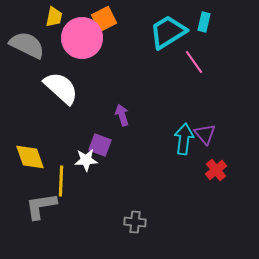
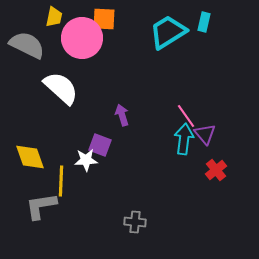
orange square: rotated 30 degrees clockwise
pink line: moved 8 px left, 54 px down
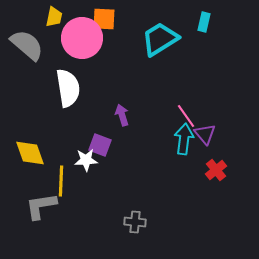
cyan trapezoid: moved 8 px left, 7 px down
gray semicircle: rotated 15 degrees clockwise
white semicircle: moved 7 px right; rotated 39 degrees clockwise
yellow diamond: moved 4 px up
